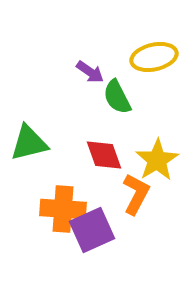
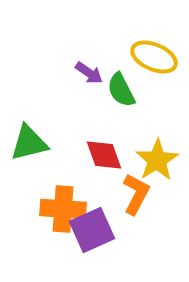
yellow ellipse: rotated 36 degrees clockwise
purple arrow: moved 1 px left, 1 px down
green semicircle: moved 4 px right, 7 px up
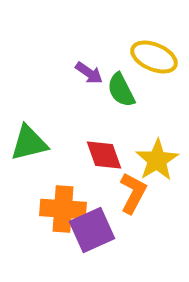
orange L-shape: moved 3 px left, 1 px up
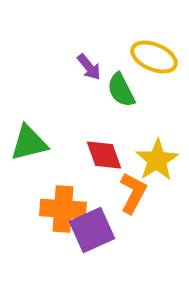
purple arrow: moved 6 px up; rotated 16 degrees clockwise
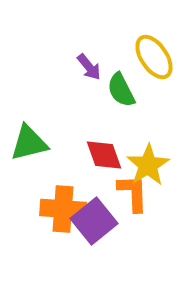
yellow ellipse: rotated 33 degrees clockwise
yellow star: moved 9 px left, 5 px down
orange L-shape: rotated 30 degrees counterclockwise
purple square: moved 2 px right, 9 px up; rotated 15 degrees counterclockwise
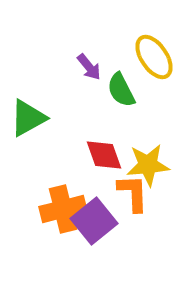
green triangle: moved 1 px left, 25 px up; rotated 15 degrees counterclockwise
yellow star: rotated 27 degrees clockwise
orange cross: rotated 18 degrees counterclockwise
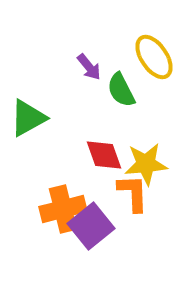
yellow star: moved 2 px left, 1 px up
purple square: moved 3 px left, 5 px down
